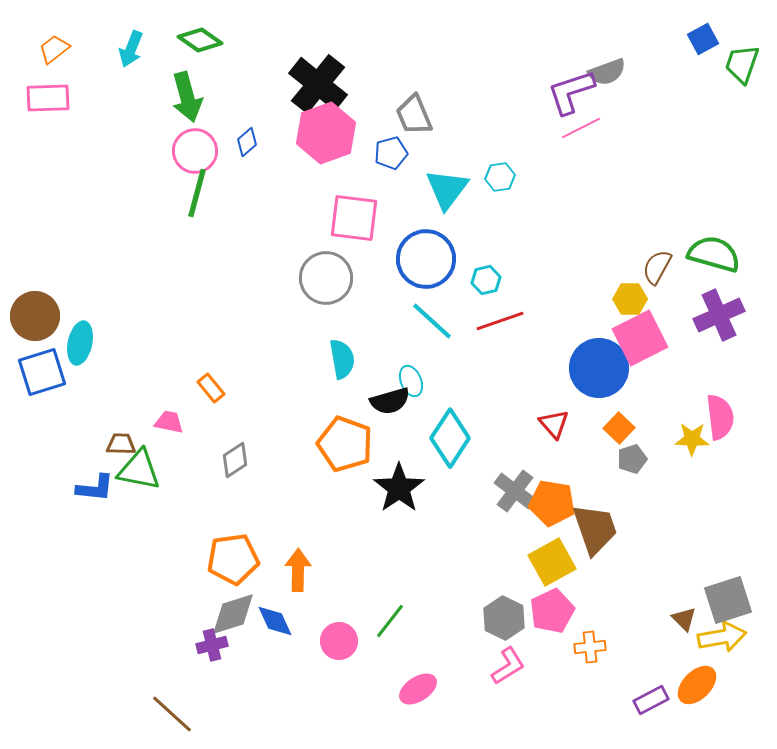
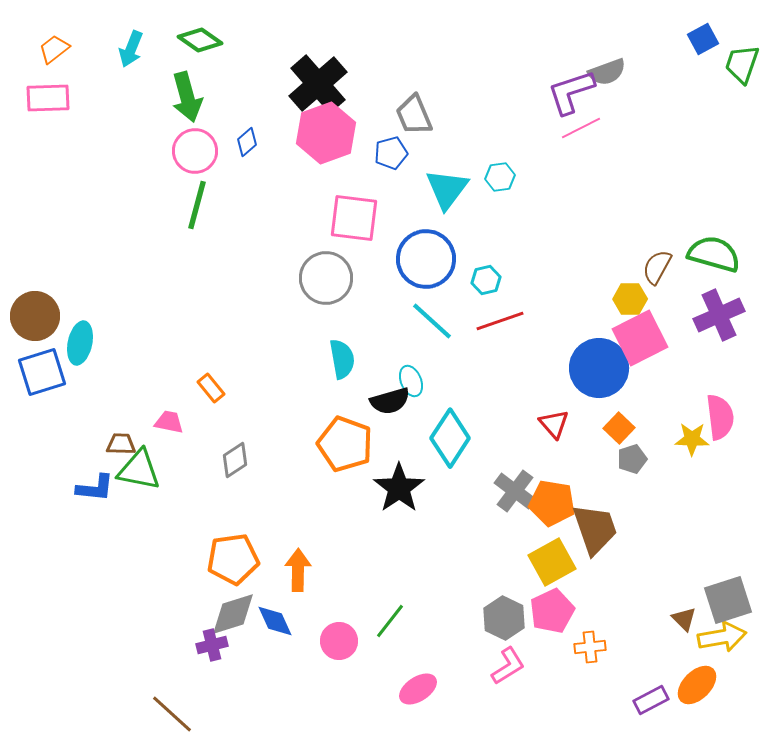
black cross at (318, 84): rotated 10 degrees clockwise
green line at (197, 193): moved 12 px down
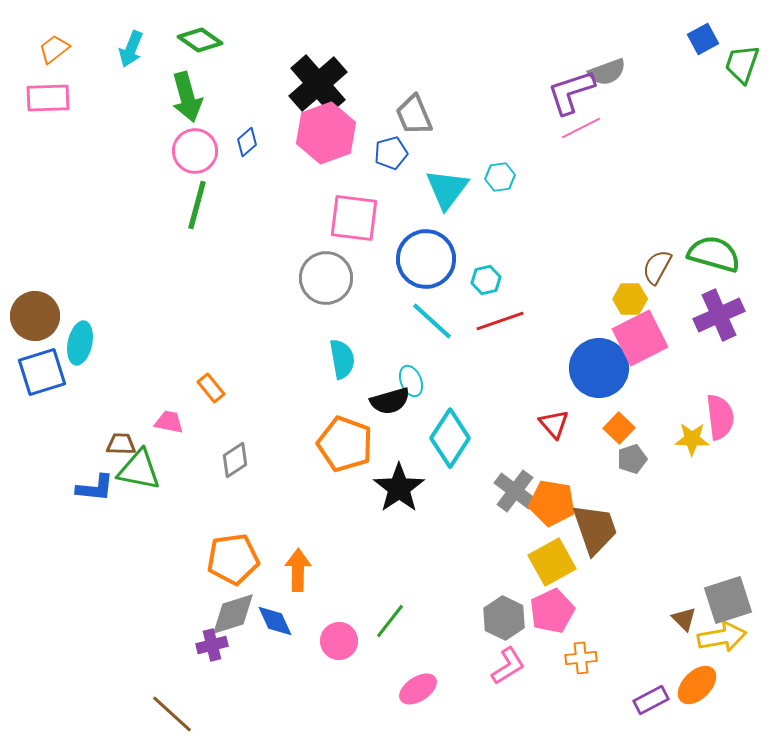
orange cross at (590, 647): moved 9 px left, 11 px down
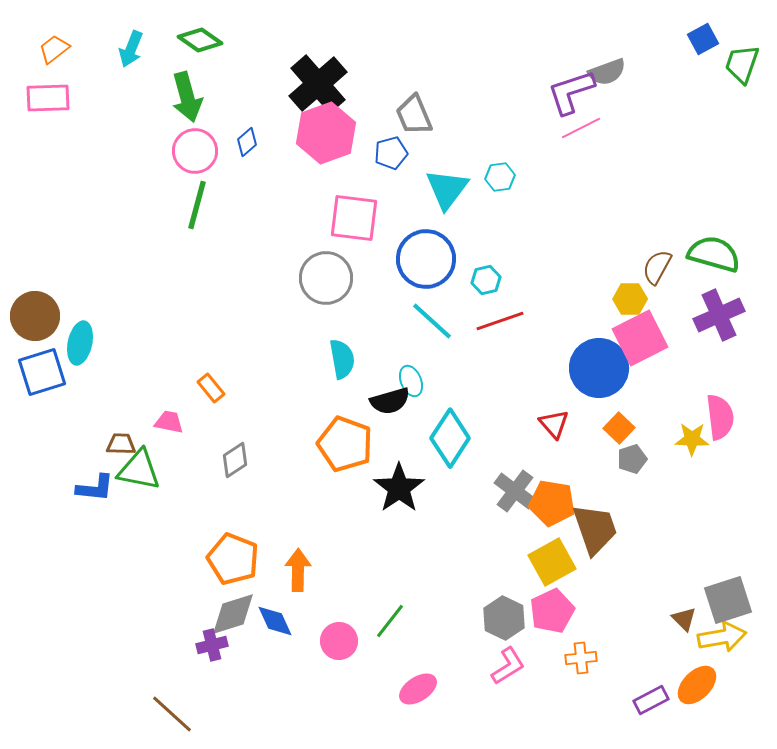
orange pentagon at (233, 559): rotated 30 degrees clockwise
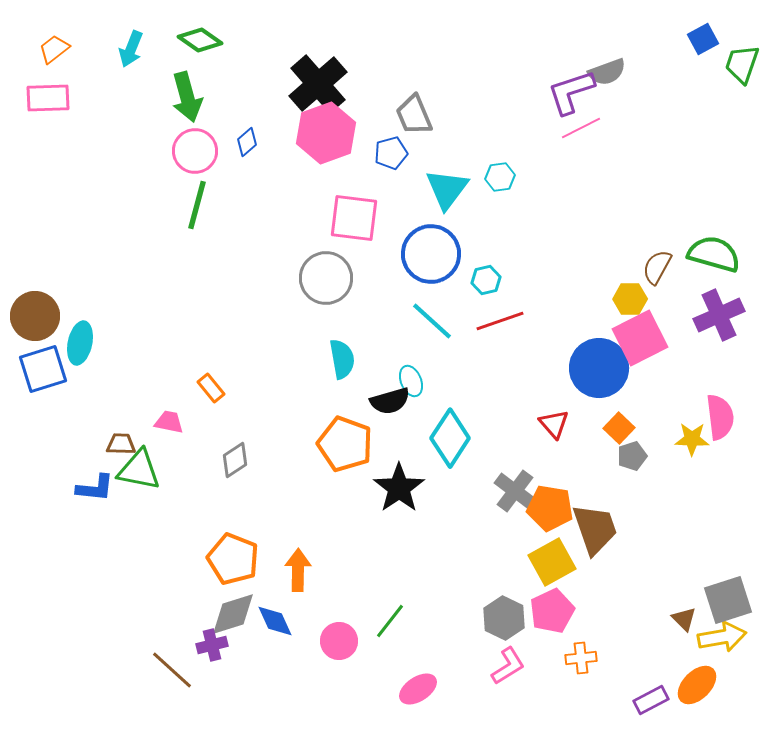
blue circle at (426, 259): moved 5 px right, 5 px up
blue square at (42, 372): moved 1 px right, 3 px up
gray pentagon at (632, 459): moved 3 px up
orange pentagon at (552, 503): moved 2 px left, 5 px down
brown line at (172, 714): moved 44 px up
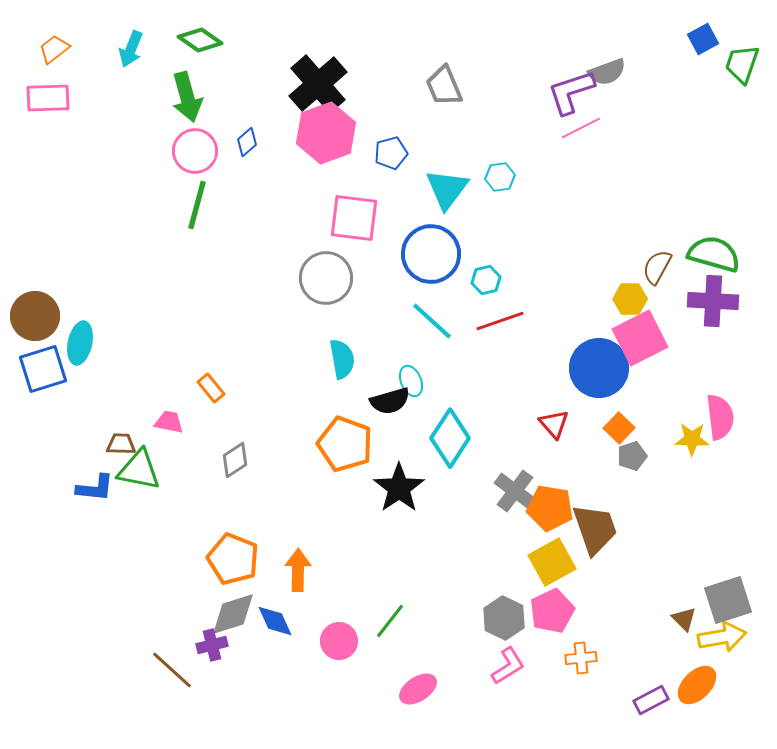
gray trapezoid at (414, 115): moved 30 px right, 29 px up
purple cross at (719, 315): moved 6 px left, 14 px up; rotated 27 degrees clockwise
